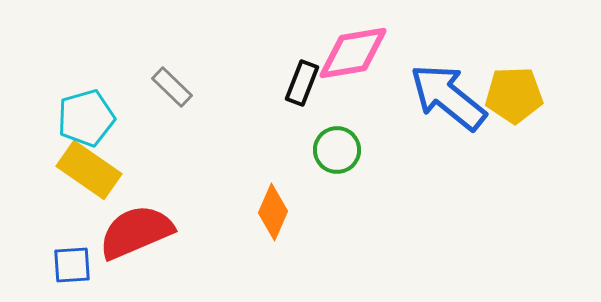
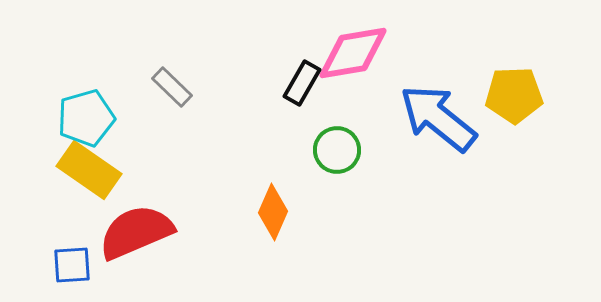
black rectangle: rotated 9 degrees clockwise
blue arrow: moved 10 px left, 21 px down
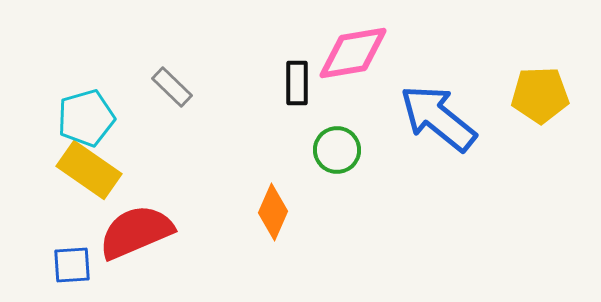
black rectangle: moved 5 px left; rotated 30 degrees counterclockwise
yellow pentagon: moved 26 px right
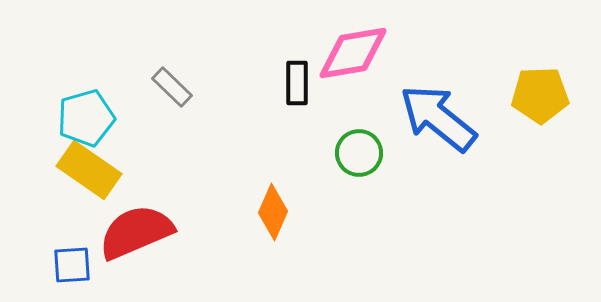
green circle: moved 22 px right, 3 px down
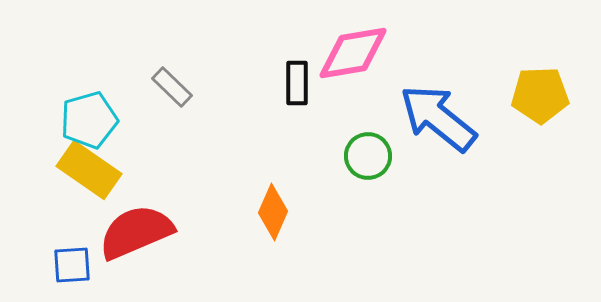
cyan pentagon: moved 3 px right, 2 px down
green circle: moved 9 px right, 3 px down
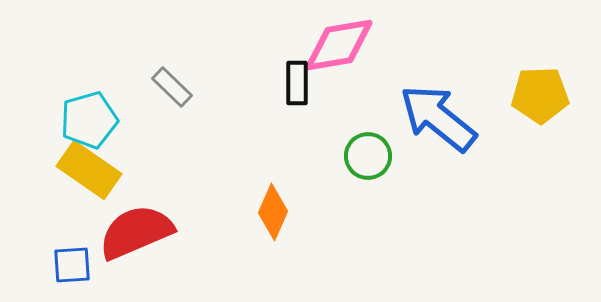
pink diamond: moved 14 px left, 8 px up
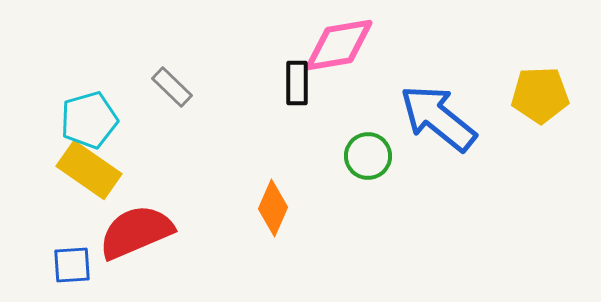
orange diamond: moved 4 px up
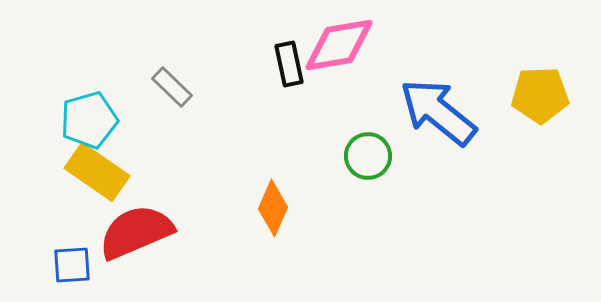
black rectangle: moved 8 px left, 19 px up; rotated 12 degrees counterclockwise
blue arrow: moved 6 px up
yellow rectangle: moved 8 px right, 2 px down
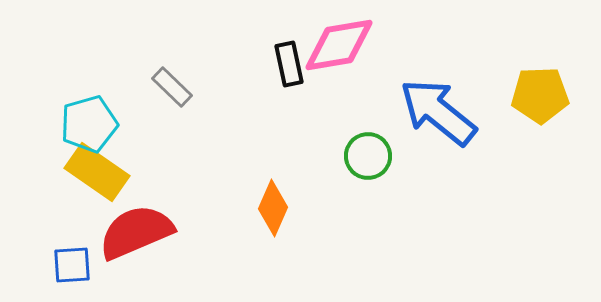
cyan pentagon: moved 4 px down
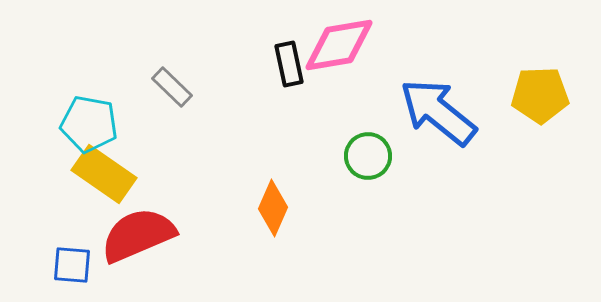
cyan pentagon: rotated 26 degrees clockwise
yellow rectangle: moved 7 px right, 2 px down
red semicircle: moved 2 px right, 3 px down
blue square: rotated 9 degrees clockwise
